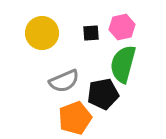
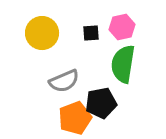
green semicircle: rotated 6 degrees counterclockwise
black pentagon: moved 2 px left, 9 px down
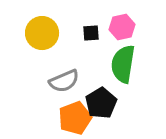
black pentagon: rotated 20 degrees counterclockwise
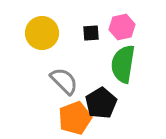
gray semicircle: rotated 112 degrees counterclockwise
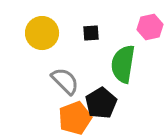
pink hexagon: moved 28 px right
gray semicircle: moved 1 px right
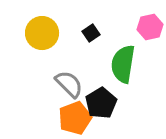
black square: rotated 30 degrees counterclockwise
gray semicircle: moved 4 px right, 3 px down
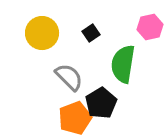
gray semicircle: moved 7 px up
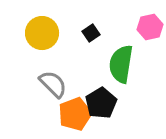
green semicircle: moved 2 px left
gray semicircle: moved 16 px left, 7 px down
orange pentagon: moved 4 px up
